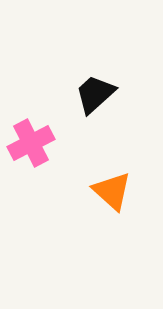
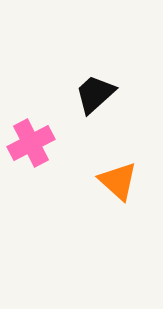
orange triangle: moved 6 px right, 10 px up
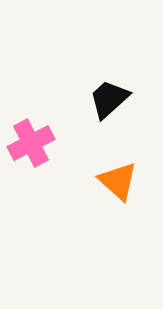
black trapezoid: moved 14 px right, 5 px down
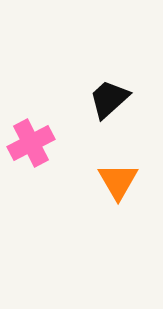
orange triangle: rotated 18 degrees clockwise
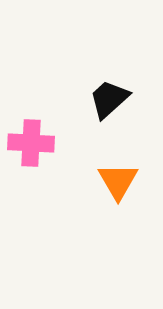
pink cross: rotated 30 degrees clockwise
